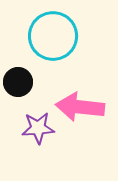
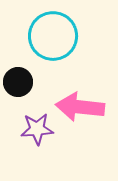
purple star: moved 1 px left, 1 px down
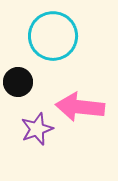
purple star: rotated 16 degrees counterclockwise
